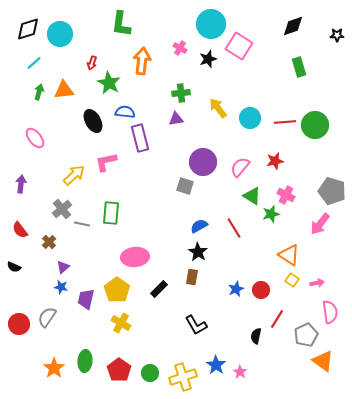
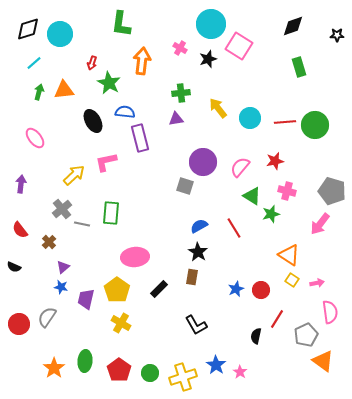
pink cross at (286, 195): moved 1 px right, 4 px up; rotated 12 degrees counterclockwise
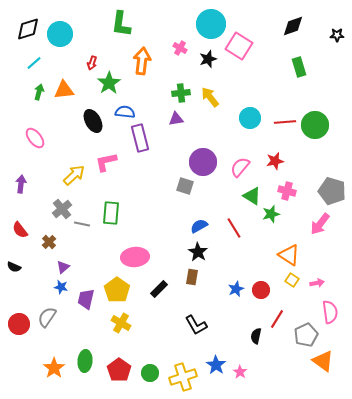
green star at (109, 83): rotated 10 degrees clockwise
yellow arrow at (218, 108): moved 8 px left, 11 px up
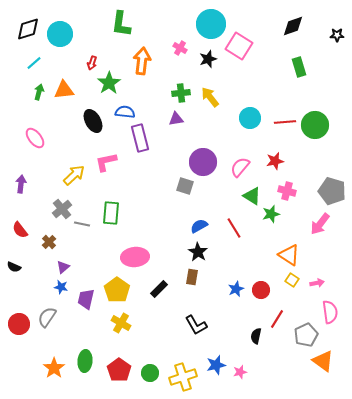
blue star at (216, 365): rotated 24 degrees clockwise
pink star at (240, 372): rotated 24 degrees clockwise
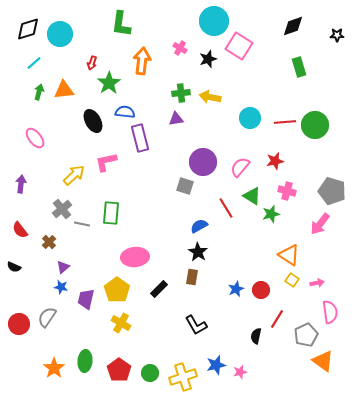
cyan circle at (211, 24): moved 3 px right, 3 px up
yellow arrow at (210, 97): rotated 40 degrees counterclockwise
red line at (234, 228): moved 8 px left, 20 px up
